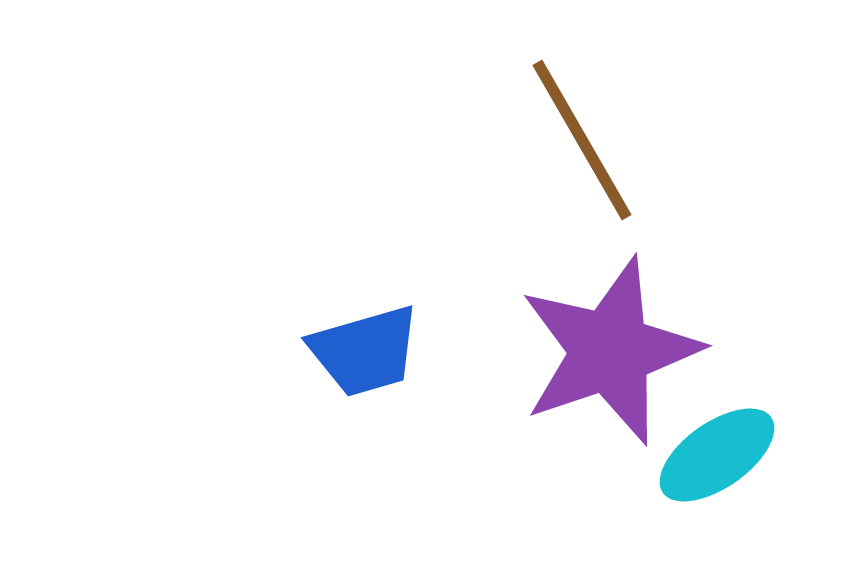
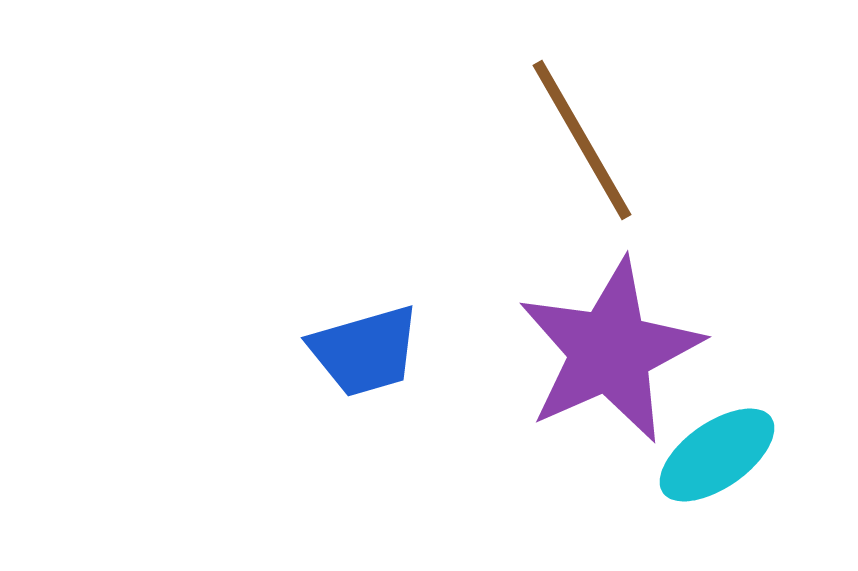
purple star: rotated 5 degrees counterclockwise
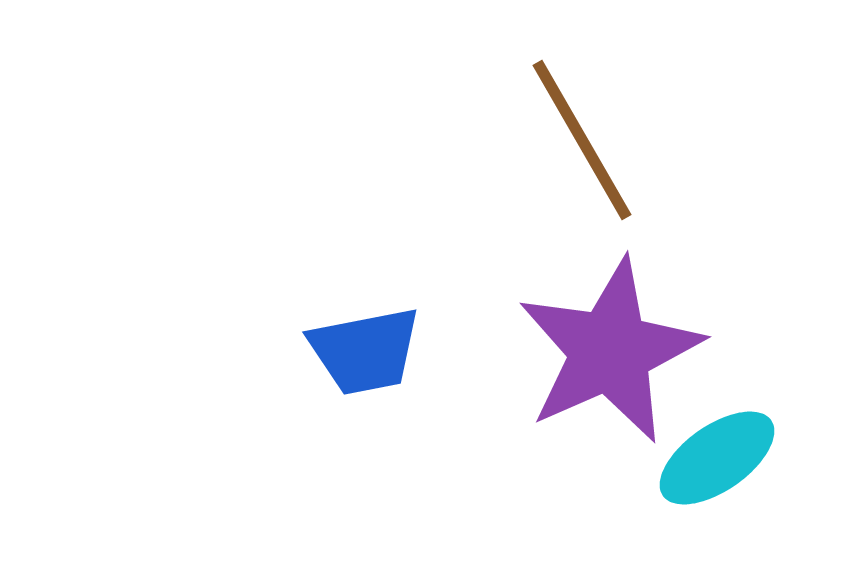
blue trapezoid: rotated 5 degrees clockwise
cyan ellipse: moved 3 px down
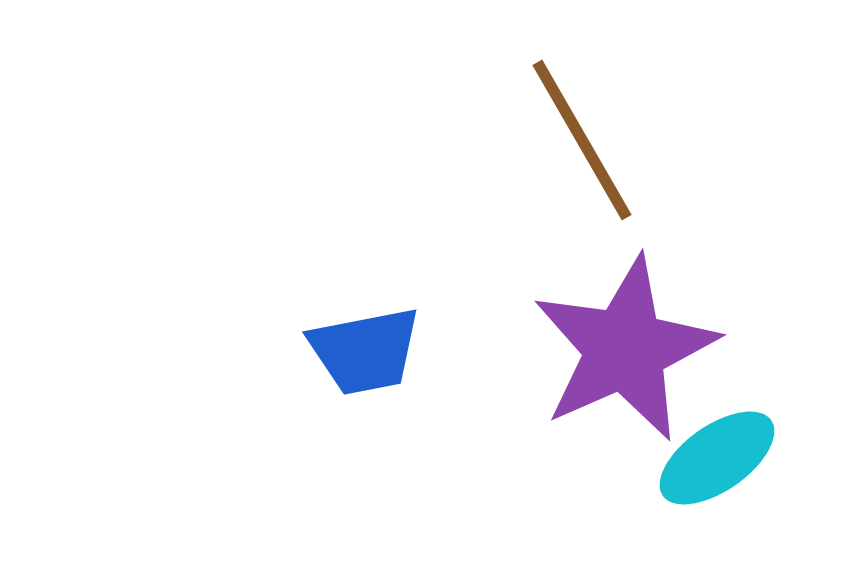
purple star: moved 15 px right, 2 px up
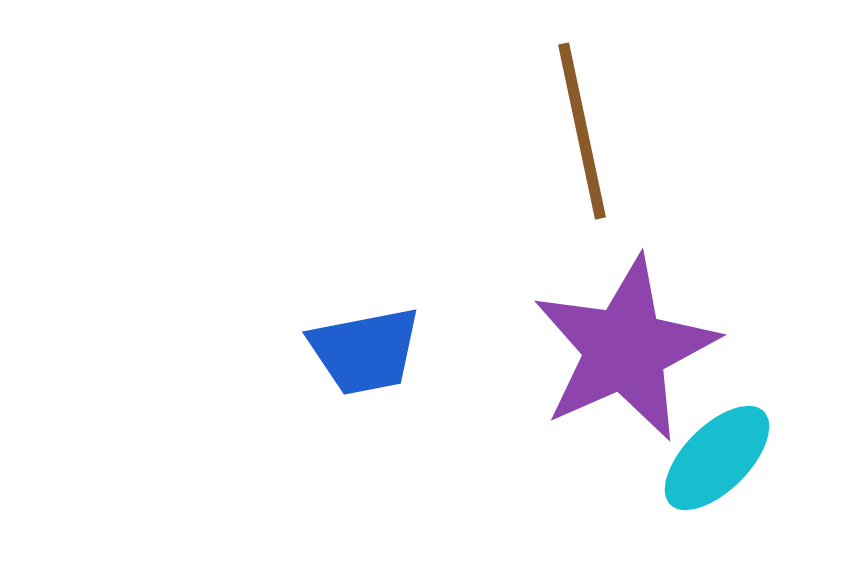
brown line: moved 9 px up; rotated 18 degrees clockwise
cyan ellipse: rotated 10 degrees counterclockwise
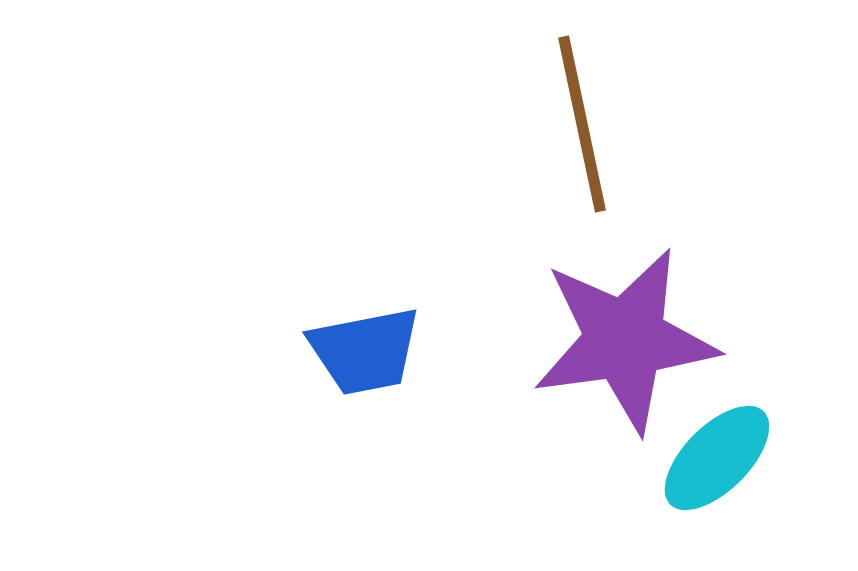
brown line: moved 7 px up
purple star: moved 9 px up; rotated 16 degrees clockwise
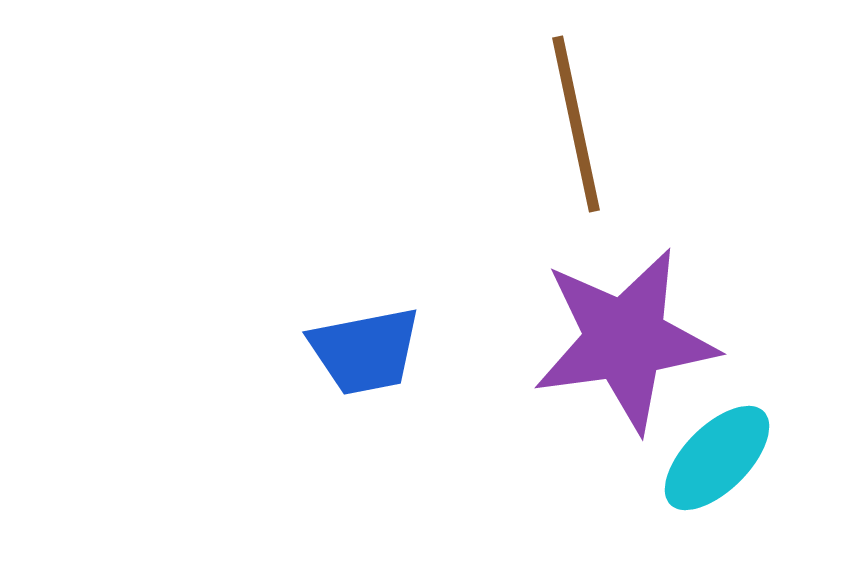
brown line: moved 6 px left
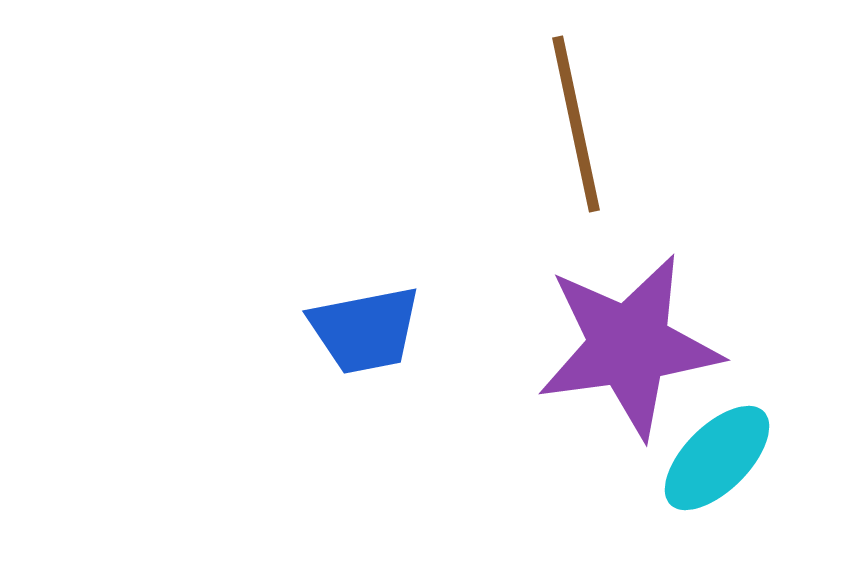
purple star: moved 4 px right, 6 px down
blue trapezoid: moved 21 px up
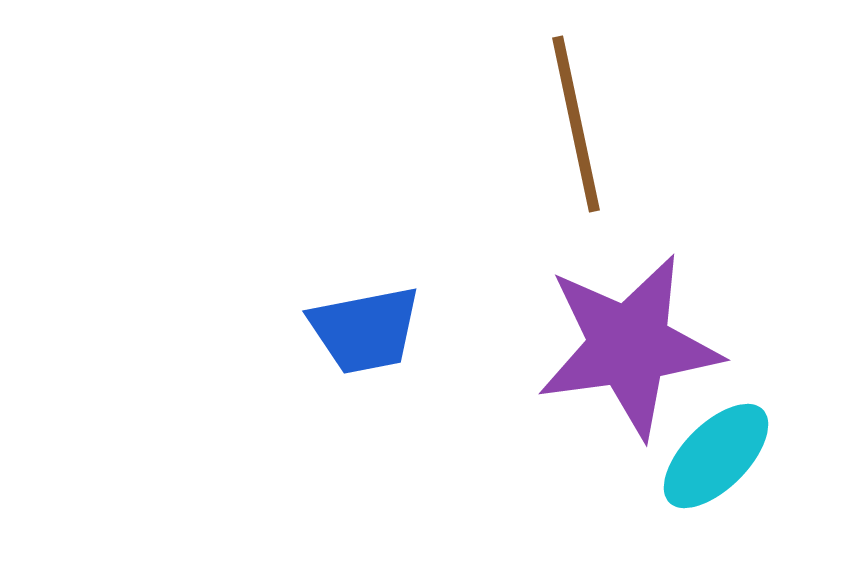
cyan ellipse: moved 1 px left, 2 px up
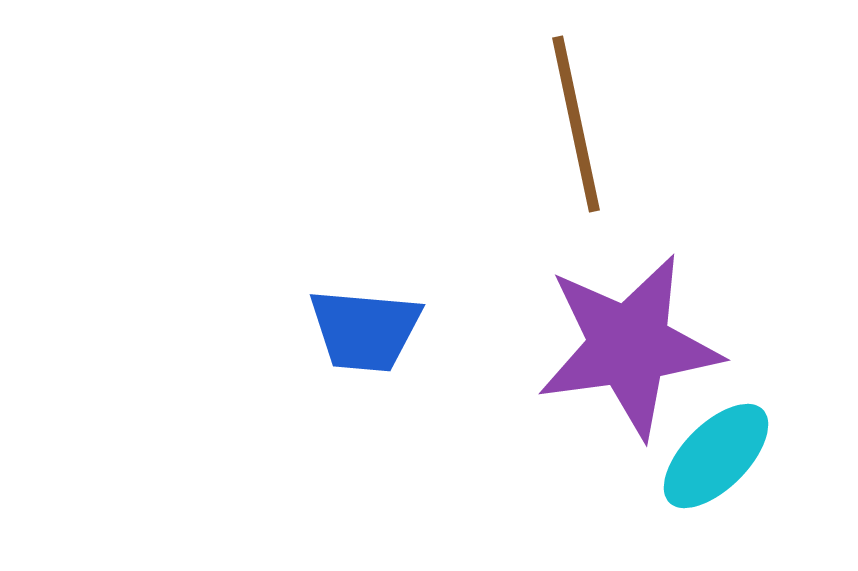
blue trapezoid: rotated 16 degrees clockwise
